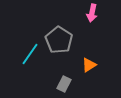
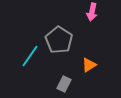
pink arrow: moved 1 px up
cyan line: moved 2 px down
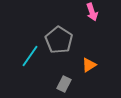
pink arrow: rotated 30 degrees counterclockwise
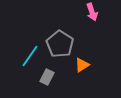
gray pentagon: moved 1 px right, 4 px down
orange triangle: moved 7 px left
gray rectangle: moved 17 px left, 7 px up
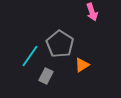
gray rectangle: moved 1 px left, 1 px up
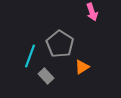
cyan line: rotated 15 degrees counterclockwise
orange triangle: moved 2 px down
gray rectangle: rotated 70 degrees counterclockwise
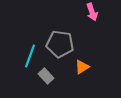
gray pentagon: rotated 24 degrees counterclockwise
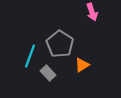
gray pentagon: rotated 24 degrees clockwise
orange triangle: moved 2 px up
gray rectangle: moved 2 px right, 3 px up
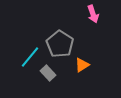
pink arrow: moved 1 px right, 2 px down
cyan line: moved 1 px down; rotated 20 degrees clockwise
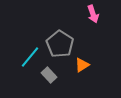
gray rectangle: moved 1 px right, 2 px down
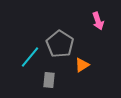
pink arrow: moved 5 px right, 7 px down
gray rectangle: moved 5 px down; rotated 49 degrees clockwise
